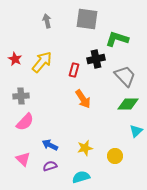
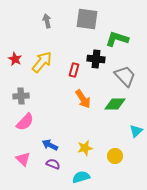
black cross: rotated 18 degrees clockwise
green diamond: moved 13 px left
purple semicircle: moved 3 px right, 2 px up; rotated 40 degrees clockwise
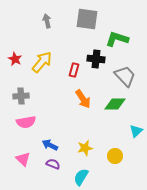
pink semicircle: moved 1 px right; rotated 36 degrees clockwise
cyan semicircle: rotated 42 degrees counterclockwise
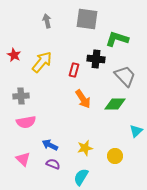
red star: moved 1 px left, 4 px up
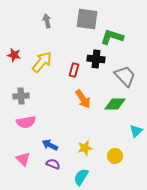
green L-shape: moved 5 px left, 2 px up
red star: rotated 16 degrees counterclockwise
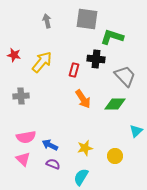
pink semicircle: moved 15 px down
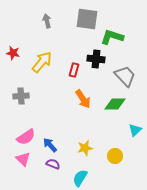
red star: moved 1 px left, 2 px up
cyan triangle: moved 1 px left, 1 px up
pink semicircle: rotated 24 degrees counterclockwise
blue arrow: rotated 21 degrees clockwise
cyan semicircle: moved 1 px left, 1 px down
